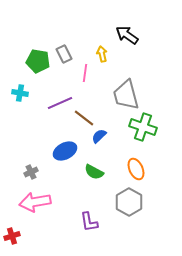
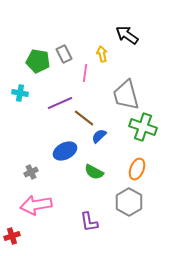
orange ellipse: moved 1 px right; rotated 45 degrees clockwise
pink arrow: moved 1 px right, 3 px down
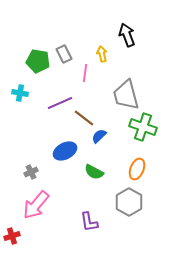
black arrow: rotated 35 degrees clockwise
pink arrow: rotated 40 degrees counterclockwise
